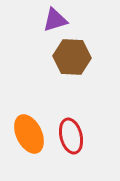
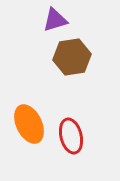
brown hexagon: rotated 12 degrees counterclockwise
orange ellipse: moved 10 px up
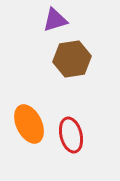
brown hexagon: moved 2 px down
red ellipse: moved 1 px up
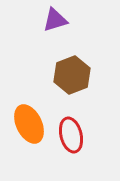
brown hexagon: moved 16 px down; rotated 12 degrees counterclockwise
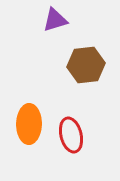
brown hexagon: moved 14 px right, 10 px up; rotated 15 degrees clockwise
orange ellipse: rotated 27 degrees clockwise
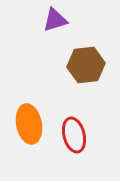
orange ellipse: rotated 12 degrees counterclockwise
red ellipse: moved 3 px right
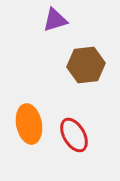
red ellipse: rotated 16 degrees counterclockwise
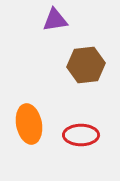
purple triangle: rotated 8 degrees clockwise
red ellipse: moved 7 px right; rotated 60 degrees counterclockwise
